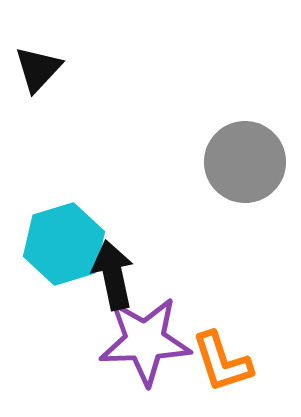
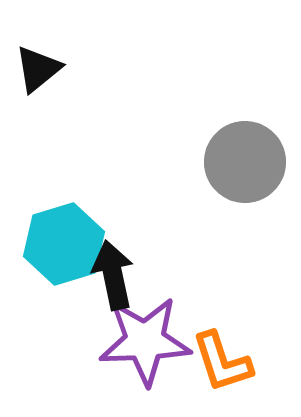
black triangle: rotated 8 degrees clockwise
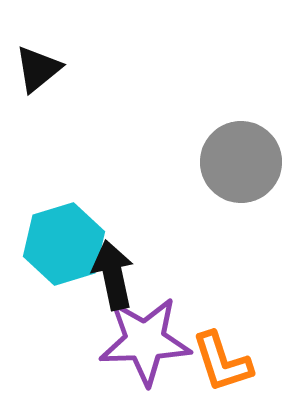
gray circle: moved 4 px left
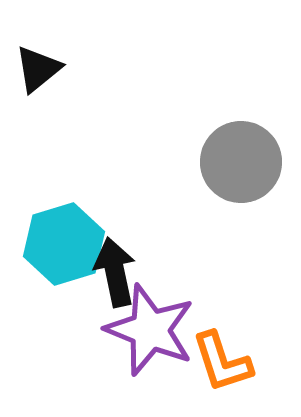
black arrow: moved 2 px right, 3 px up
purple star: moved 5 px right, 11 px up; rotated 24 degrees clockwise
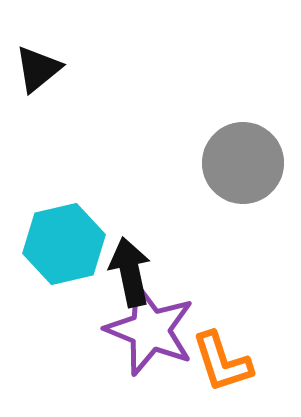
gray circle: moved 2 px right, 1 px down
cyan hexagon: rotated 4 degrees clockwise
black arrow: moved 15 px right
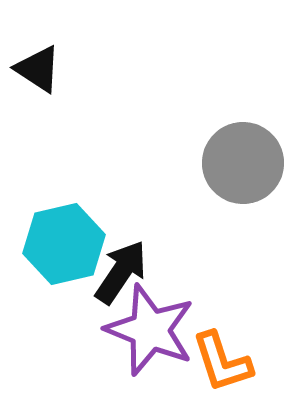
black triangle: rotated 48 degrees counterclockwise
black arrow: moved 9 px left; rotated 46 degrees clockwise
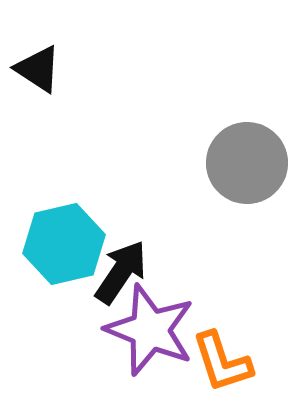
gray circle: moved 4 px right
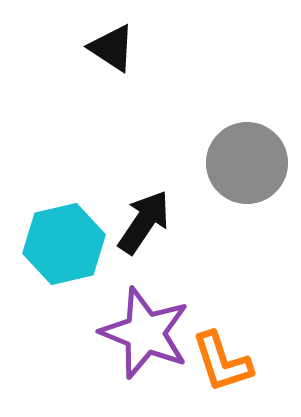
black triangle: moved 74 px right, 21 px up
black arrow: moved 23 px right, 50 px up
purple star: moved 5 px left, 3 px down
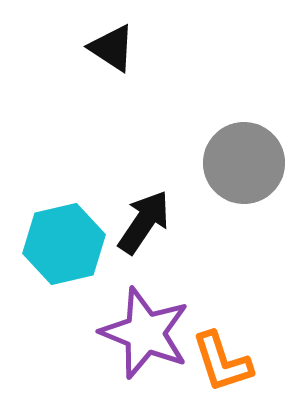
gray circle: moved 3 px left
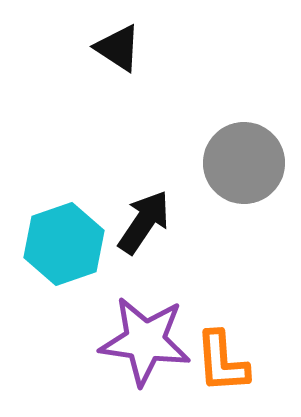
black triangle: moved 6 px right
cyan hexagon: rotated 6 degrees counterclockwise
purple star: moved 8 px down; rotated 14 degrees counterclockwise
orange L-shape: rotated 14 degrees clockwise
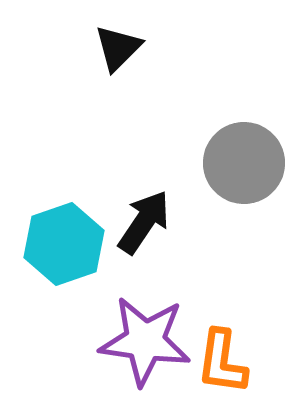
black triangle: rotated 42 degrees clockwise
orange L-shape: rotated 12 degrees clockwise
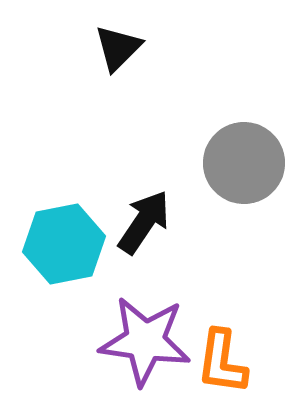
cyan hexagon: rotated 8 degrees clockwise
